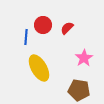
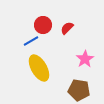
blue line: moved 5 px right, 4 px down; rotated 56 degrees clockwise
pink star: moved 1 px right, 1 px down
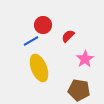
red semicircle: moved 1 px right, 8 px down
yellow ellipse: rotated 8 degrees clockwise
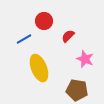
red circle: moved 1 px right, 4 px up
blue line: moved 7 px left, 2 px up
pink star: rotated 18 degrees counterclockwise
brown pentagon: moved 2 px left
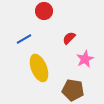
red circle: moved 10 px up
red semicircle: moved 1 px right, 2 px down
pink star: rotated 24 degrees clockwise
brown pentagon: moved 4 px left
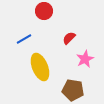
yellow ellipse: moved 1 px right, 1 px up
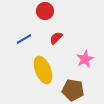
red circle: moved 1 px right
red semicircle: moved 13 px left
yellow ellipse: moved 3 px right, 3 px down
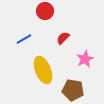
red semicircle: moved 7 px right
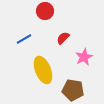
pink star: moved 1 px left, 2 px up
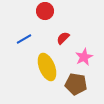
yellow ellipse: moved 4 px right, 3 px up
brown pentagon: moved 3 px right, 6 px up
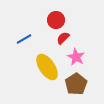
red circle: moved 11 px right, 9 px down
pink star: moved 8 px left; rotated 18 degrees counterclockwise
yellow ellipse: rotated 12 degrees counterclockwise
brown pentagon: rotated 30 degrees clockwise
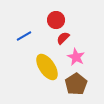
blue line: moved 3 px up
